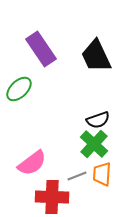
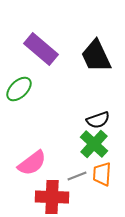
purple rectangle: rotated 16 degrees counterclockwise
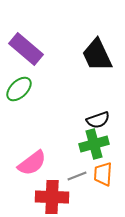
purple rectangle: moved 15 px left
black trapezoid: moved 1 px right, 1 px up
green cross: rotated 32 degrees clockwise
orange trapezoid: moved 1 px right
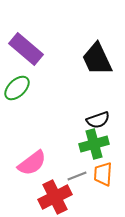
black trapezoid: moved 4 px down
green ellipse: moved 2 px left, 1 px up
red cross: moved 3 px right; rotated 28 degrees counterclockwise
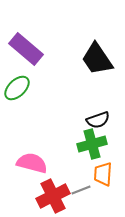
black trapezoid: rotated 9 degrees counterclockwise
green cross: moved 2 px left
pink semicircle: rotated 128 degrees counterclockwise
gray line: moved 4 px right, 14 px down
red cross: moved 2 px left, 1 px up
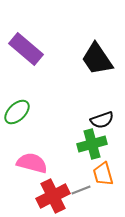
green ellipse: moved 24 px down
black semicircle: moved 4 px right
orange trapezoid: rotated 20 degrees counterclockwise
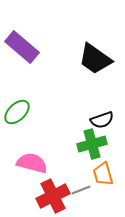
purple rectangle: moved 4 px left, 2 px up
black trapezoid: moved 2 px left; rotated 21 degrees counterclockwise
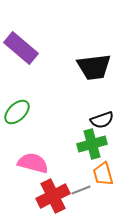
purple rectangle: moved 1 px left, 1 px down
black trapezoid: moved 1 px left, 8 px down; rotated 42 degrees counterclockwise
pink semicircle: moved 1 px right
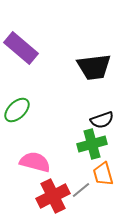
green ellipse: moved 2 px up
pink semicircle: moved 2 px right, 1 px up
gray line: rotated 18 degrees counterclockwise
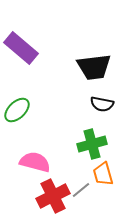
black semicircle: moved 16 px up; rotated 30 degrees clockwise
